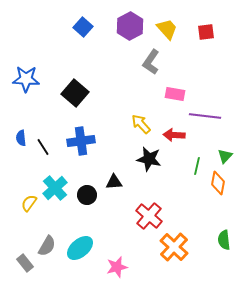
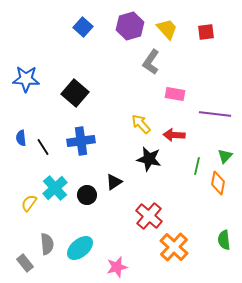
purple hexagon: rotated 12 degrees clockwise
purple line: moved 10 px right, 2 px up
black triangle: rotated 30 degrees counterclockwise
gray semicircle: moved 2 px up; rotated 35 degrees counterclockwise
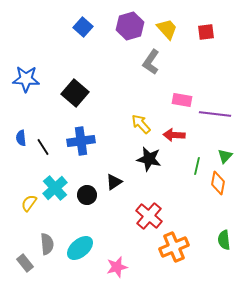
pink rectangle: moved 7 px right, 6 px down
orange cross: rotated 24 degrees clockwise
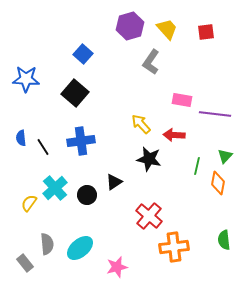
blue square: moved 27 px down
orange cross: rotated 16 degrees clockwise
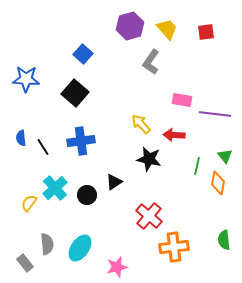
green triangle: rotated 21 degrees counterclockwise
cyan ellipse: rotated 16 degrees counterclockwise
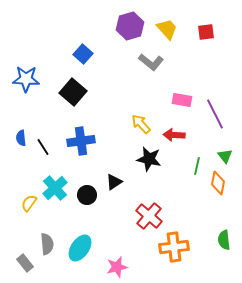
gray L-shape: rotated 85 degrees counterclockwise
black square: moved 2 px left, 1 px up
purple line: rotated 56 degrees clockwise
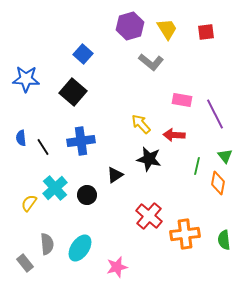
yellow trapezoid: rotated 10 degrees clockwise
black triangle: moved 1 px right, 7 px up
orange cross: moved 11 px right, 13 px up
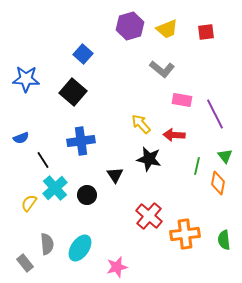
yellow trapezoid: rotated 100 degrees clockwise
gray L-shape: moved 11 px right, 7 px down
blue semicircle: rotated 105 degrees counterclockwise
black line: moved 13 px down
black triangle: rotated 30 degrees counterclockwise
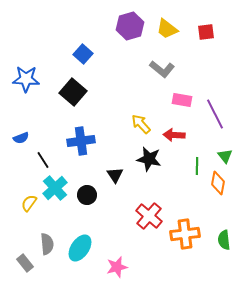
yellow trapezoid: rotated 60 degrees clockwise
green line: rotated 12 degrees counterclockwise
